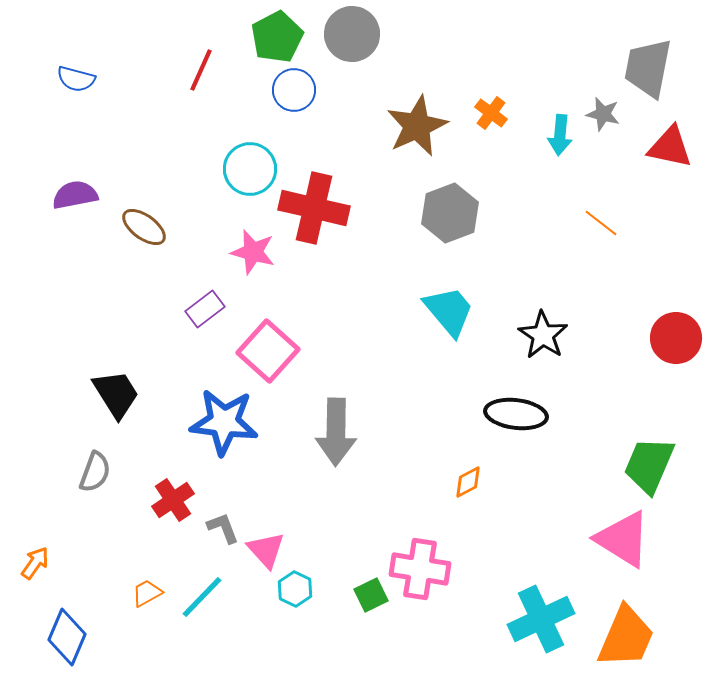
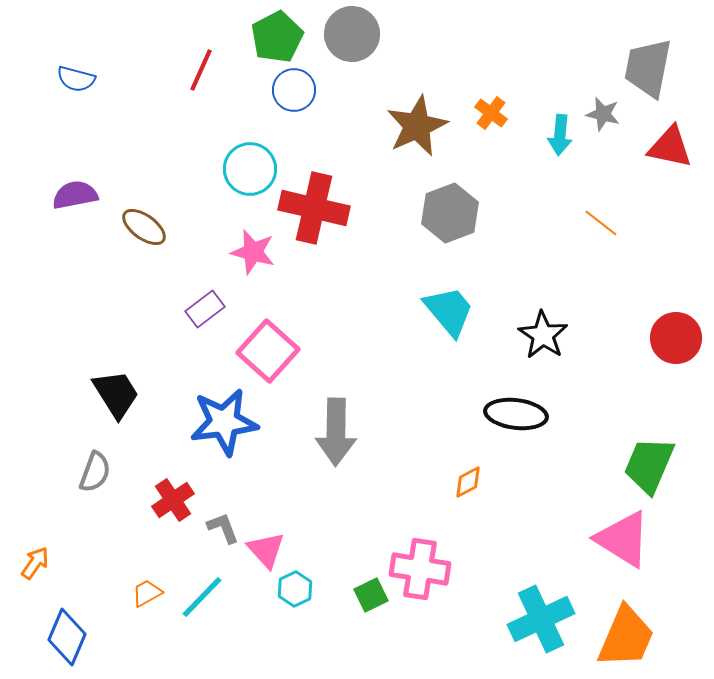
blue star at (224, 422): rotated 14 degrees counterclockwise
cyan hexagon at (295, 589): rotated 8 degrees clockwise
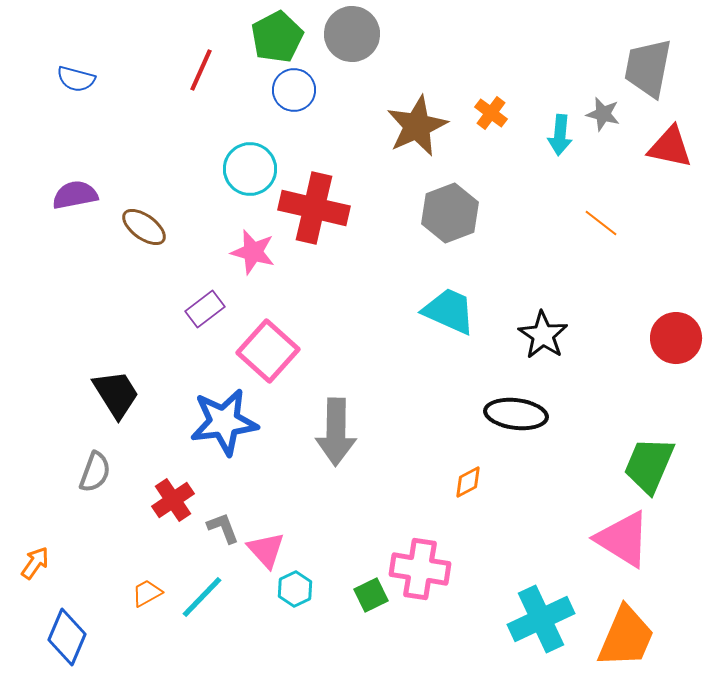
cyan trapezoid at (449, 311): rotated 26 degrees counterclockwise
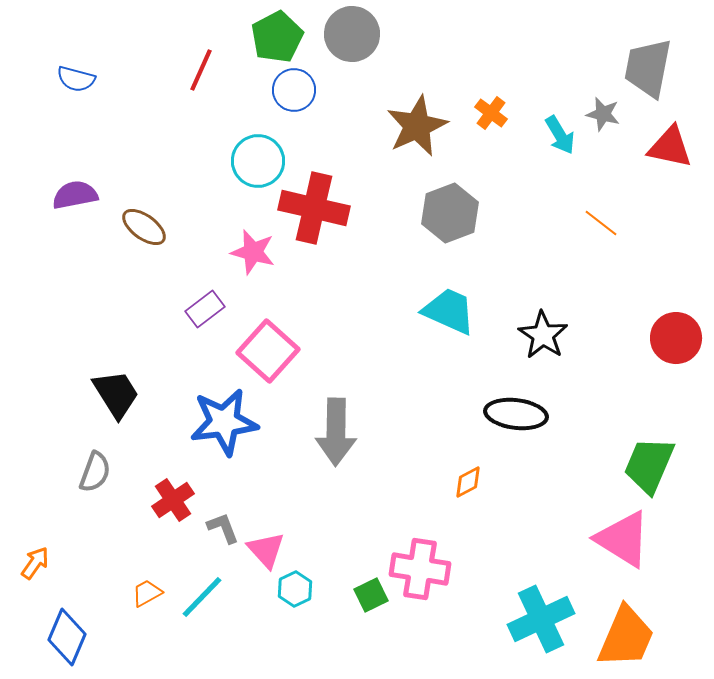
cyan arrow at (560, 135): rotated 36 degrees counterclockwise
cyan circle at (250, 169): moved 8 px right, 8 px up
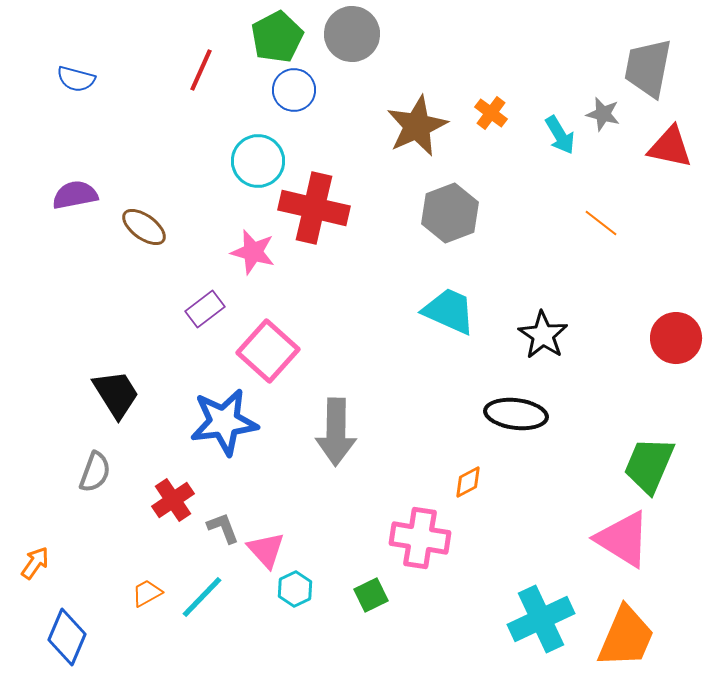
pink cross at (420, 569): moved 31 px up
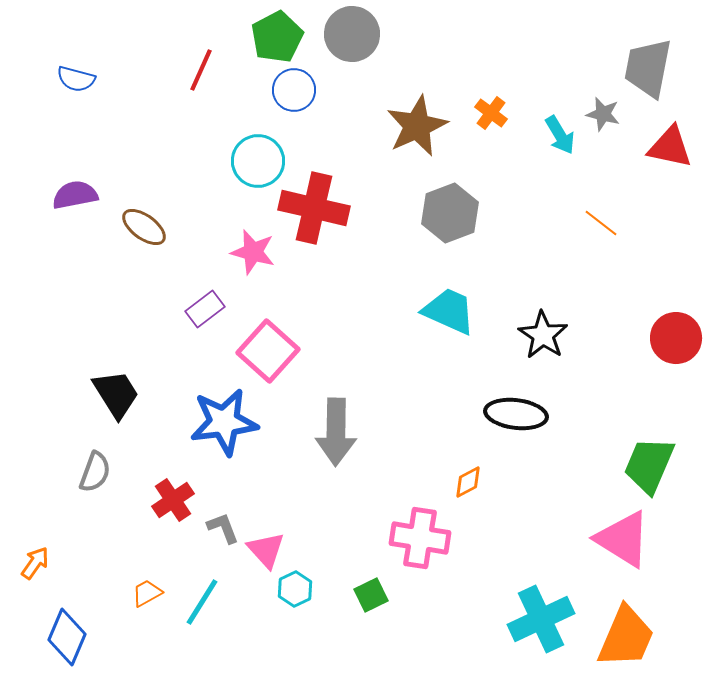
cyan line at (202, 597): moved 5 px down; rotated 12 degrees counterclockwise
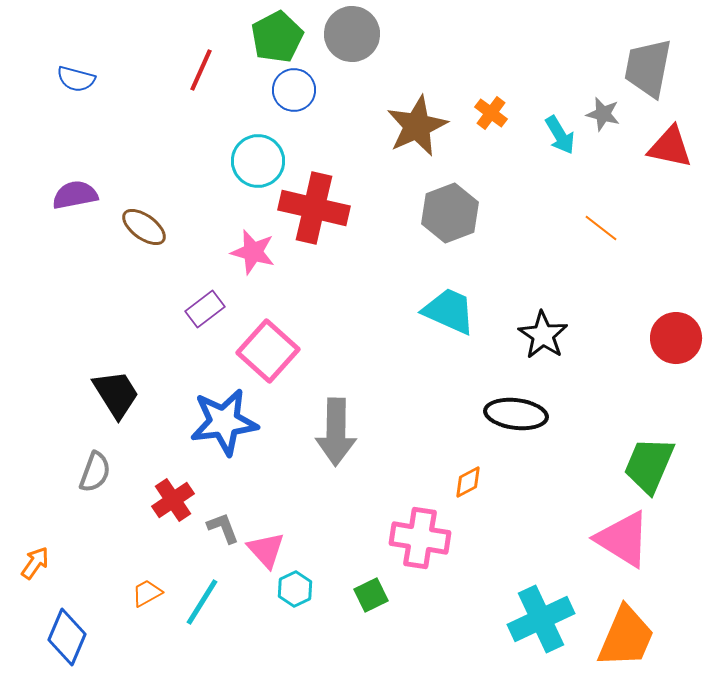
orange line at (601, 223): moved 5 px down
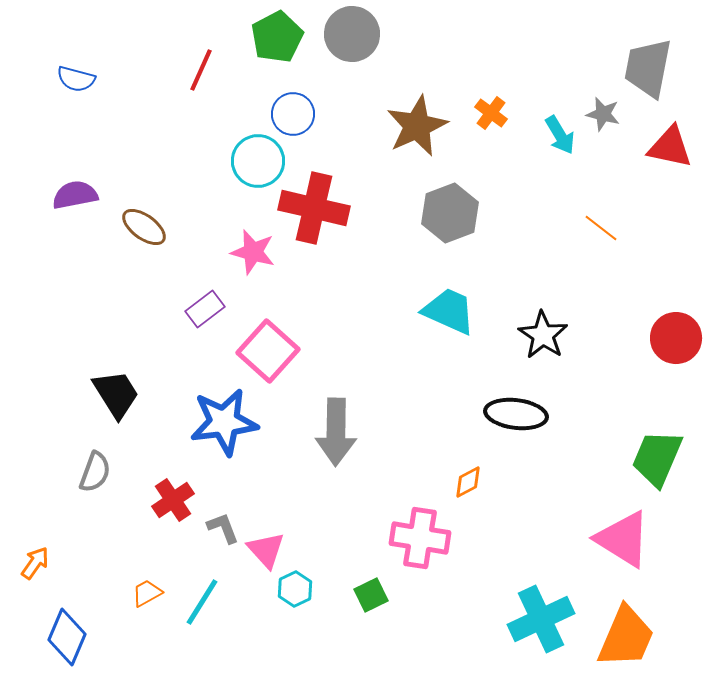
blue circle at (294, 90): moved 1 px left, 24 px down
green trapezoid at (649, 465): moved 8 px right, 7 px up
